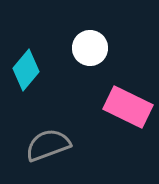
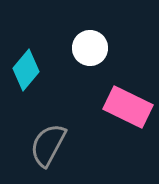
gray semicircle: rotated 42 degrees counterclockwise
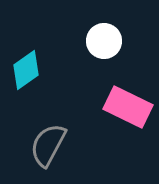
white circle: moved 14 px right, 7 px up
cyan diamond: rotated 15 degrees clockwise
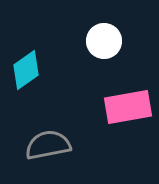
pink rectangle: rotated 36 degrees counterclockwise
gray semicircle: rotated 51 degrees clockwise
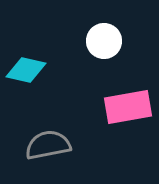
cyan diamond: rotated 48 degrees clockwise
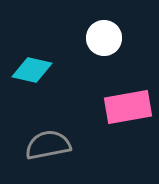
white circle: moved 3 px up
cyan diamond: moved 6 px right
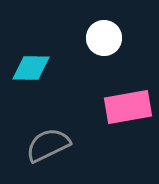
cyan diamond: moved 1 px left, 2 px up; rotated 12 degrees counterclockwise
gray semicircle: rotated 15 degrees counterclockwise
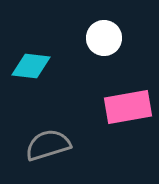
cyan diamond: moved 2 px up; rotated 6 degrees clockwise
gray semicircle: rotated 9 degrees clockwise
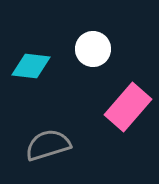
white circle: moved 11 px left, 11 px down
pink rectangle: rotated 39 degrees counterclockwise
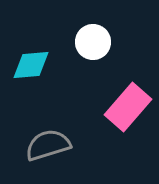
white circle: moved 7 px up
cyan diamond: moved 1 px up; rotated 12 degrees counterclockwise
